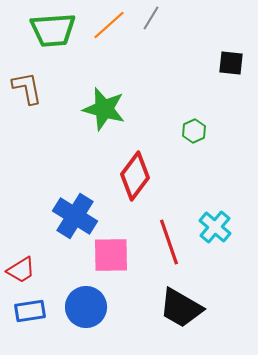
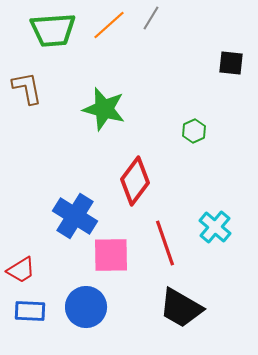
red diamond: moved 5 px down
red line: moved 4 px left, 1 px down
blue rectangle: rotated 12 degrees clockwise
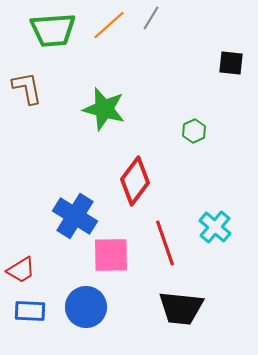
black trapezoid: rotated 24 degrees counterclockwise
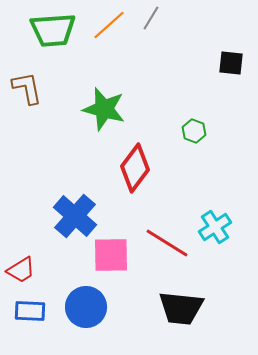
green hexagon: rotated 15 degrees counterclockwise
red diamond: moved 13 px up
blue cross: rotated 9 degrees clockwise
cyan cross: rotated 16 degrees clockwise
red line: moved 2 px right; rotated 39 degrees counterclockwise
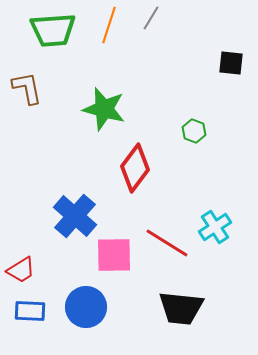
orange line: rotated 30 degrees counterclockwise
pink square: moved 3 px right
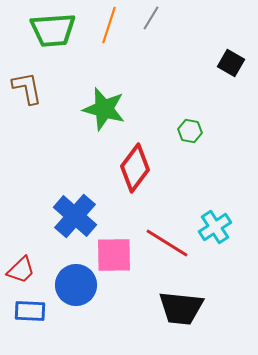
black square: rotated 24 degrees clockwise
green hexagon: moved 4 px left; rotated 10 degrees counterclockwise
red trapezoid: rotated 12 degrees counterclockwise
blue circle: moved 10 px left, 22 px up
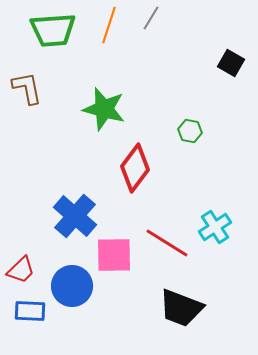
blue circle: moved 4 px left, 1 px down
black trapezoid: rotated 15 degrees clockwise
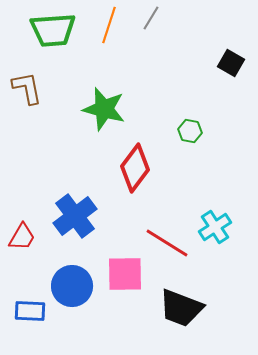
blue cross: rotated 12 degrees clockwise
pink square: moved 11 px right, 19 px down
red trapezoid: moved 1 px right, 33 px up; rotated 16 degrees counterclockwise
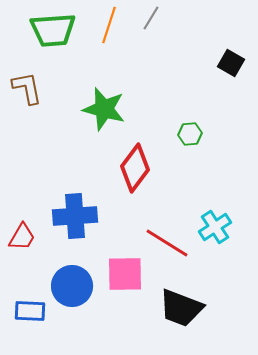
green hexagon: moved 3 px down; rotated 15 degrees counterclockwise
blue cross: rotated 33 degrees clockwise
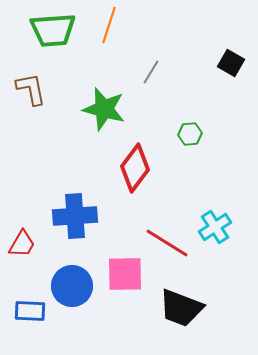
gray line: moved 54 px down
brown L-shape: moved 4 px right, 1 px down
red trapezoid: moved 7 px down
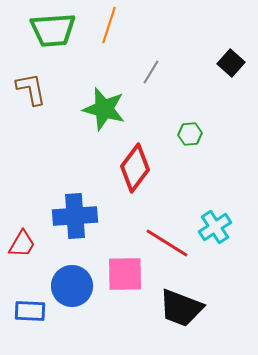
black square: rotated 12 degrees clockwise
